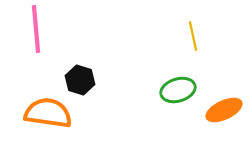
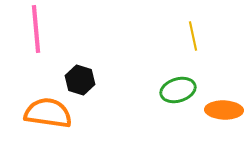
orange ellipse: rotated 27 degrees clockwise
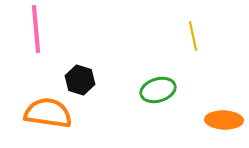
green ellipse: moved 20 px left
orange ellipse: moved 10 px down
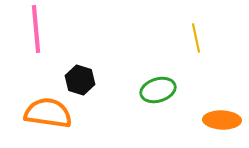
yellow line: moved 3 px right, 2 px down
orange ellipse: moved 2 px left
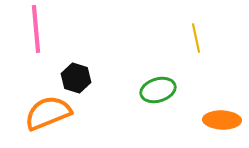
black hexagon: moved 4 px left, 2 px up
orange semicircle: rotated 30 degrees counterclockwise
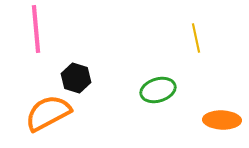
orange semicircle: rotated 6 degrees counterclockwise
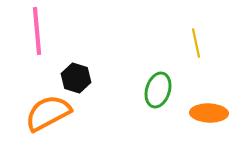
pink line: moved 1 px right, 2 px down
yellow line: moved 5 px down
green ellipse: rotated 56 degrees counterclockwise
orange ellipse: moved 13 px left, 7 px up
